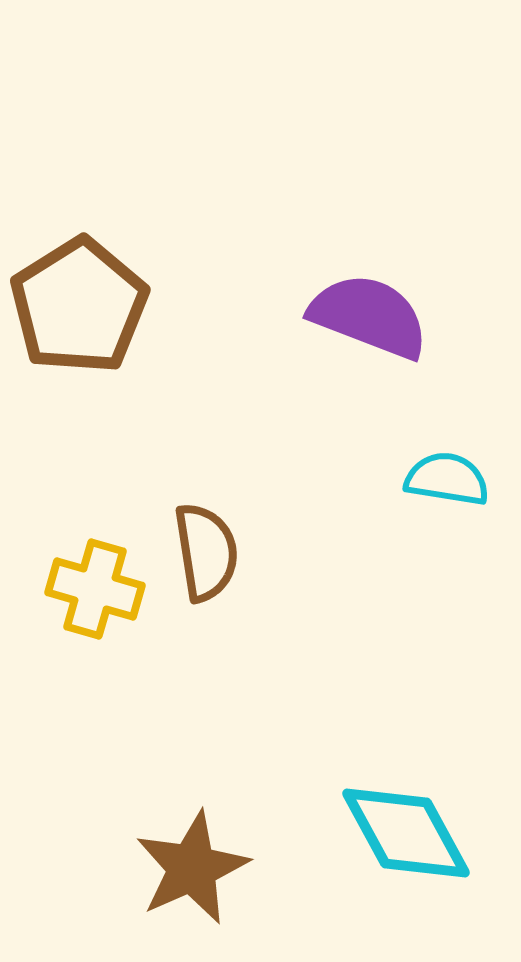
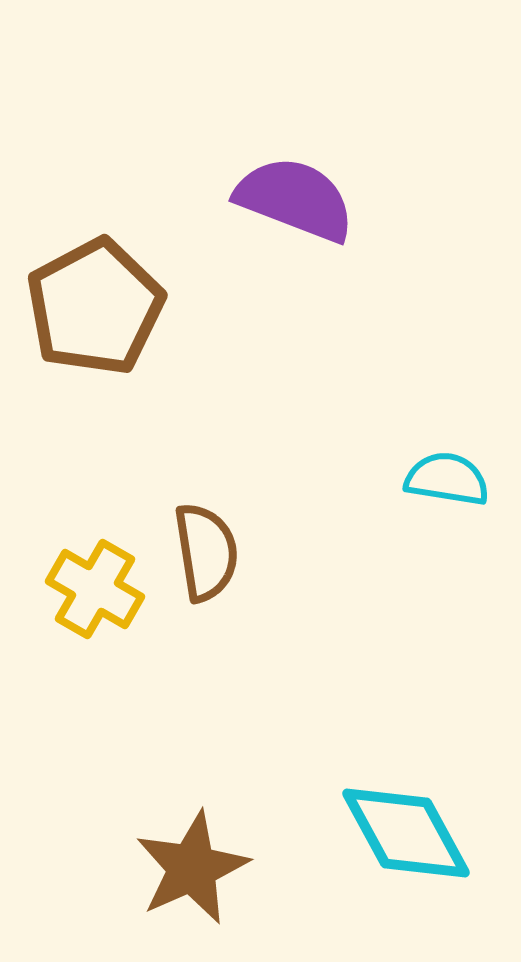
brown pentagon: moved 16 px right, 1 px down; rotated 4 degrees clockwise
purple semicircle: moved 74 px left, 117 px up
yellow cross: rotated 14 degrees clockwise
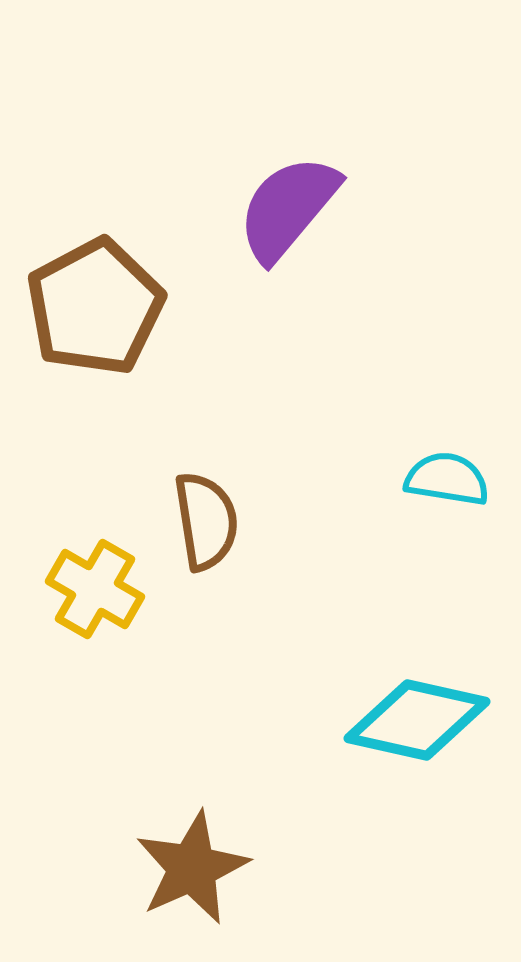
purple semicircle: moved 7 px left, 9 px down; rotated 71 degrees counterclockwise
brown semicircle: moved 31 px up
cyan diamond: moved 11 px right, 113 px up; rotated 49 degrees counterclockwise
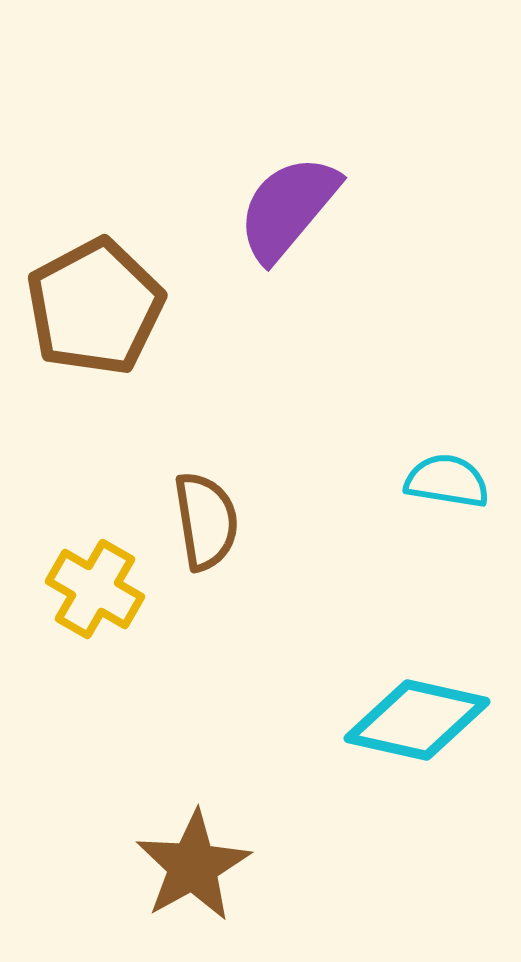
cyan semicircle: moved 2 px down
brown star: moved 1 px right, 2 px up; rotated 5 degrees counterclockwise
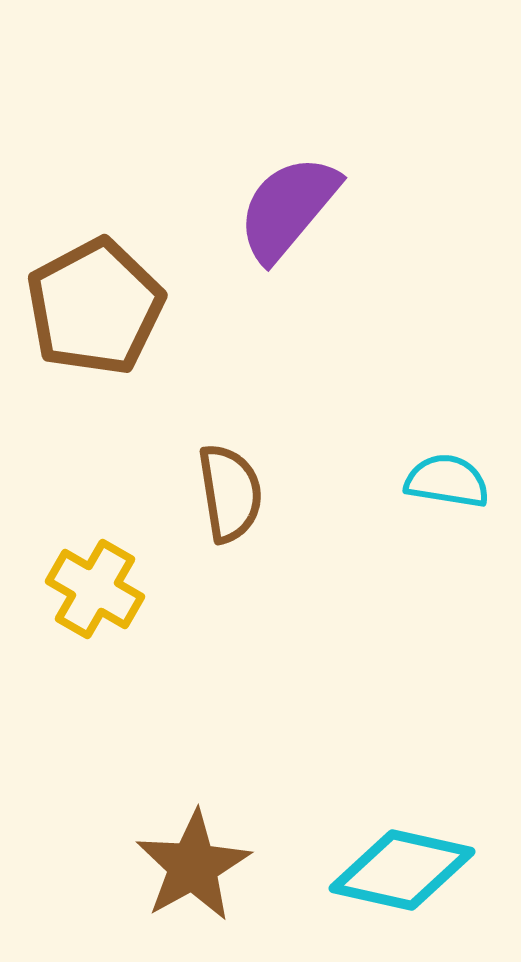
brown semicircle: moved 24 px right, 28 px up
cyan diamond: moved 15 px left, 150 px down
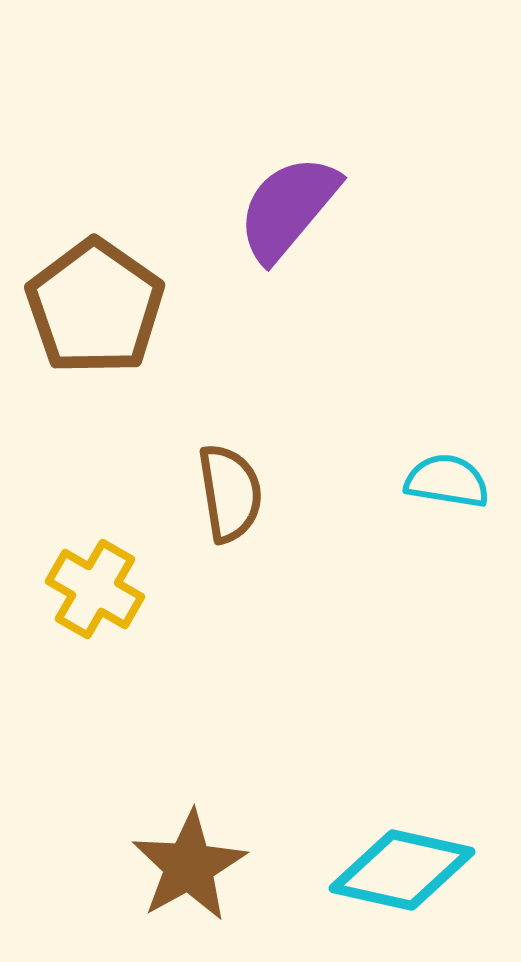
brown pentagon: rotated 9 degrees counterclockwise
brown star: moved 4 px left
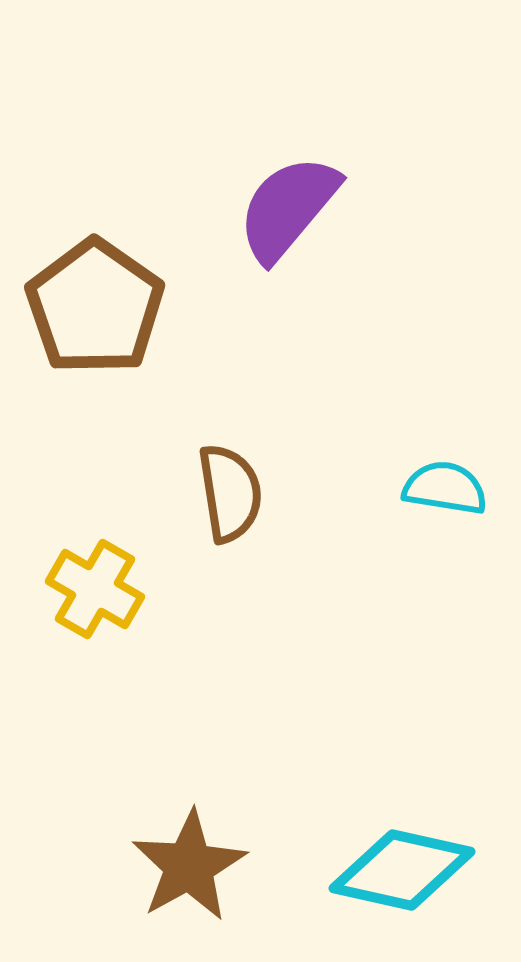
cyan semicircle: moved 2 px left, 7 px down
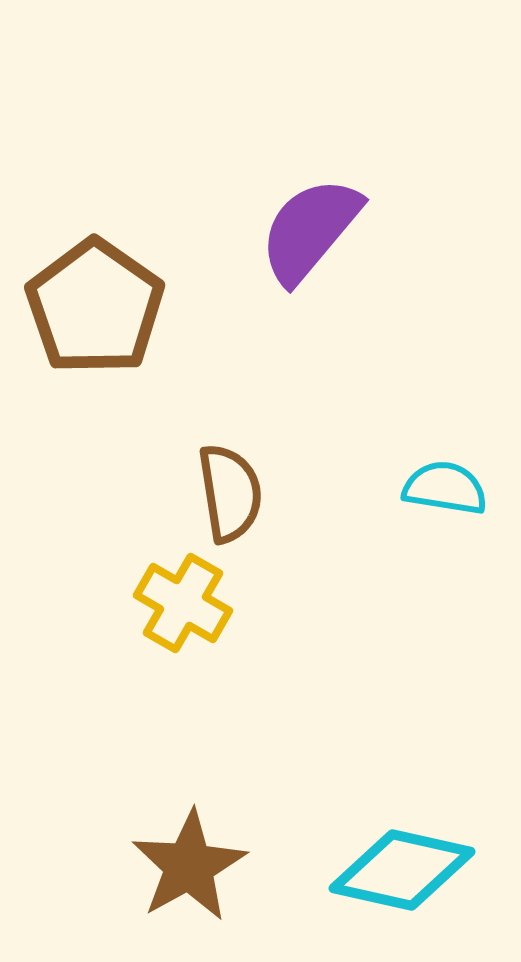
purple semicircle: moved 22 px right, 22 px down
yellow cross: moved 88 px right, 14 px down
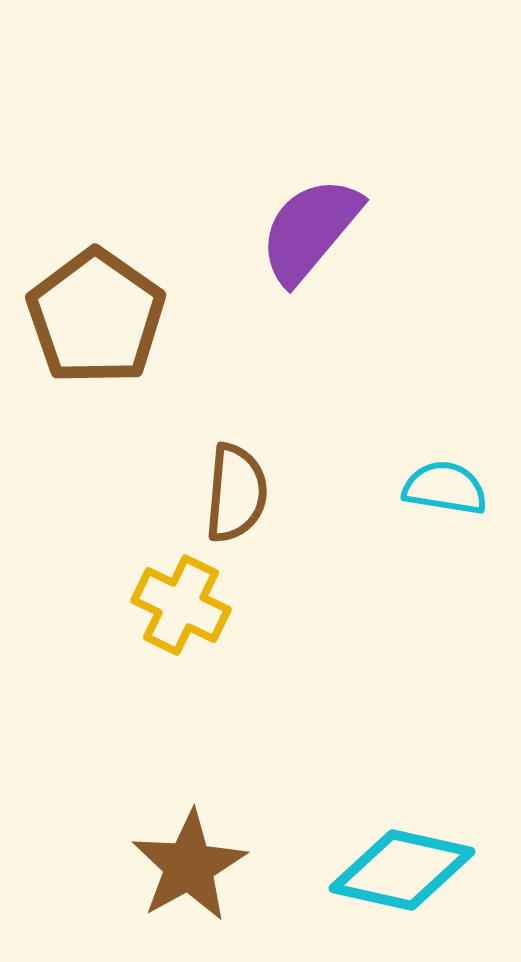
brown pentagon: moved 1 px right, 10 px down
brown semicircle: moved 6 px right; rotated 14 degrees clockwise
yellow cross: moved 2 px left, 2 px down; rotated 4 degrees counterclockwise
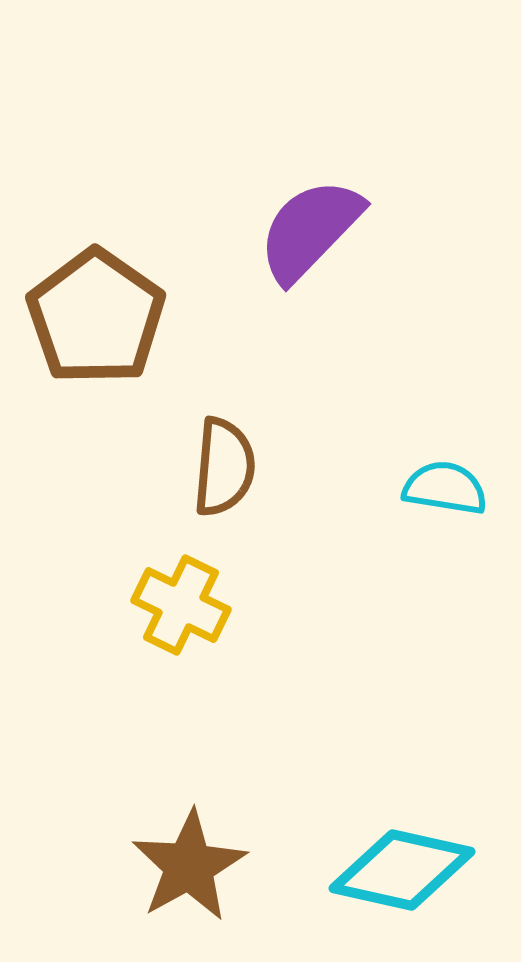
purple semicircle: rotated 4 degrees clockwise
brown semicircle: moved 12 px left, 26 px up
